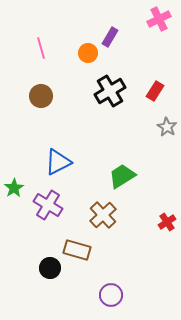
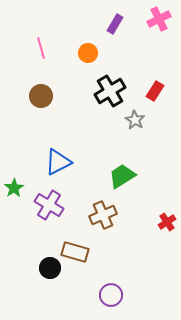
purple rectangle: moved 5 px right, 13 px up
gray star: moved 32 px left, 7 px up
purple cross: moved 1 px right
brown cross: rotated 20 degrees clockwise
brown rectangle: moved 2 px left, 2 px down
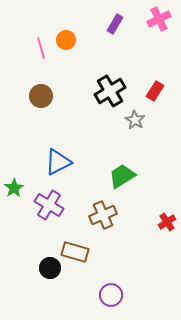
orange circle: moved 22 px left, 13 px up
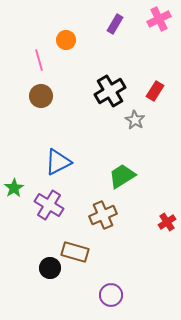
pink line: moved 2 px left, 12 px down
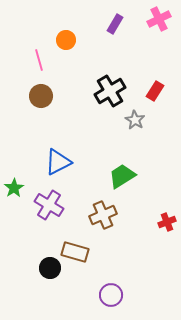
red cross: rotated 12 degrees clockwise
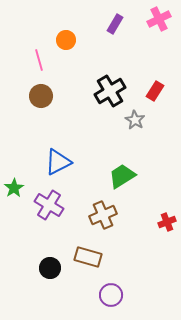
brown rectangle: moved 13 px right, 5 px down
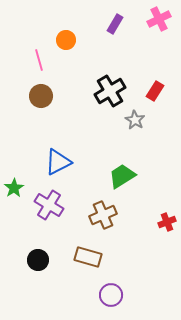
black circle: moved 12 px left, 8 px up
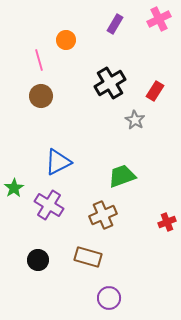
black cross: moved 8 px up
green trapezoid: rotated 12 degrees clockwise
purple circle: moved 2 px left, 3 px down
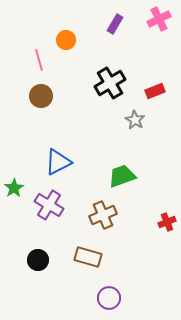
red rectangle: rotated 36 degrees clockwise
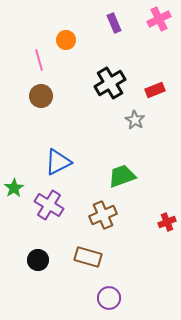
purple rectangle: moved 1 px left, 1 px up; rotated 54 degrees counterclockwise
red rectangle: moved 1 px up
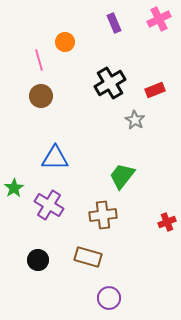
orange circle: moved 1 px left, 2 px down
blue triangle: moved 3 px left, 4 px up; rotated 28 degrees clockwise
green trapezoid: rotated 32 degrees counterclockwise
brown cross: rotated 16 degrees clockwise
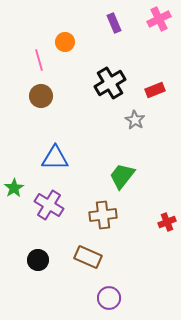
brown rectangle: rotated 8 degrees clockwise
